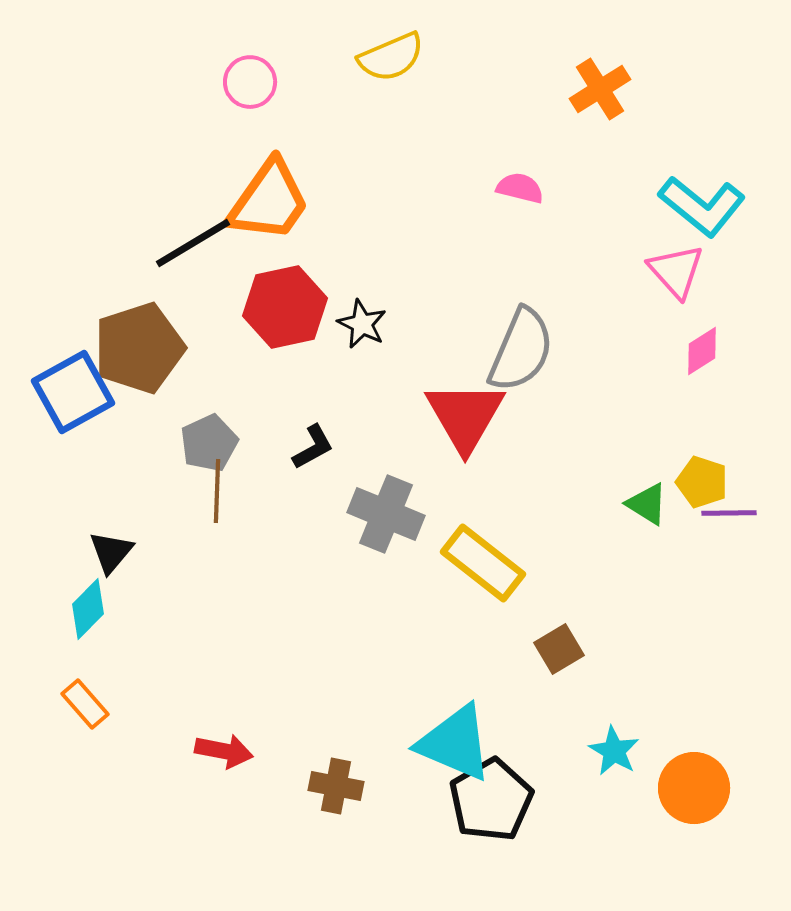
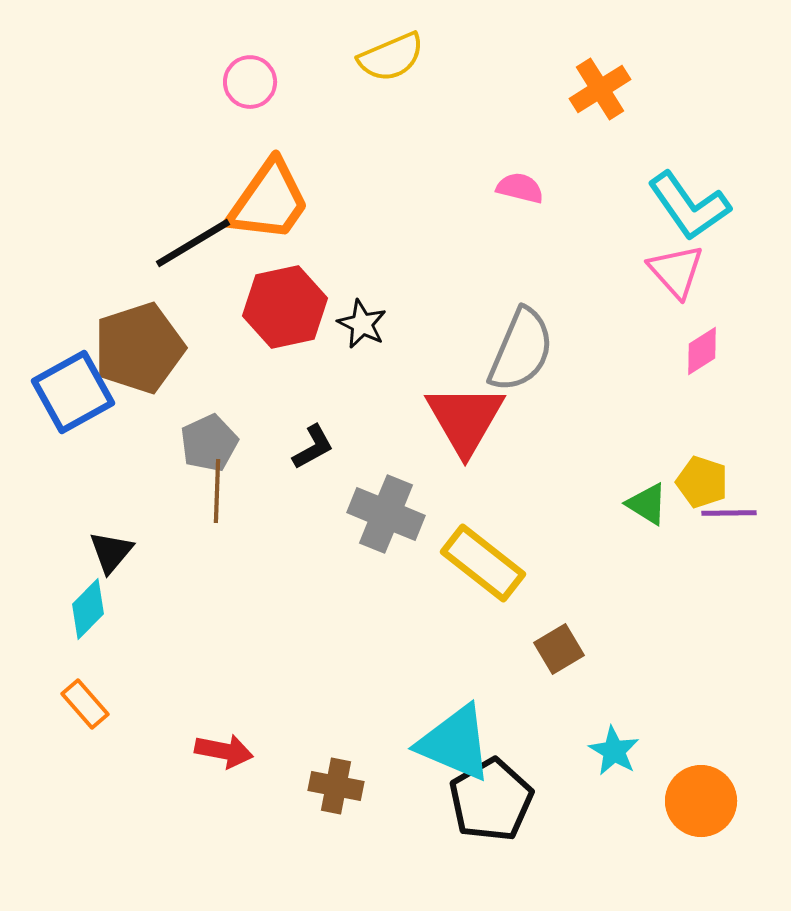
cyan L-shape: moved 13 px left; rotated 16 degrees clockwise
red triangle: moved 3 px down
orange circle: moved 7 px right, 13 px down
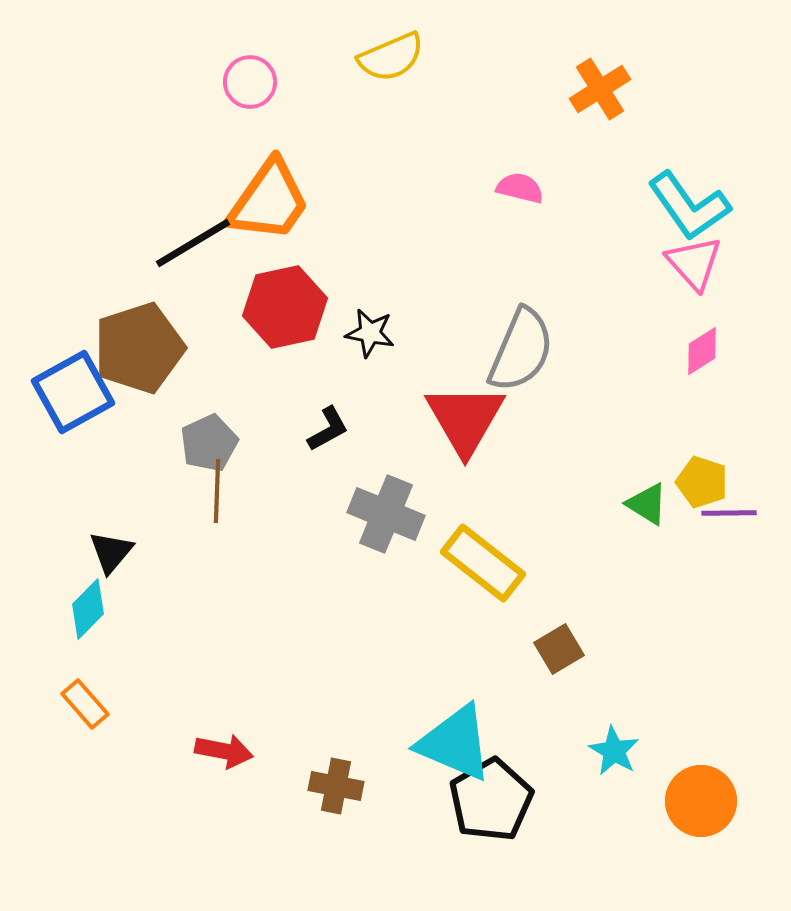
pink triangle: moved 18 px right, 8 px up
black star: moved 8 px right, 9 px down; rotated 15 degrees counterclockwise
black L-shape: moved 15 px right, 18 px up
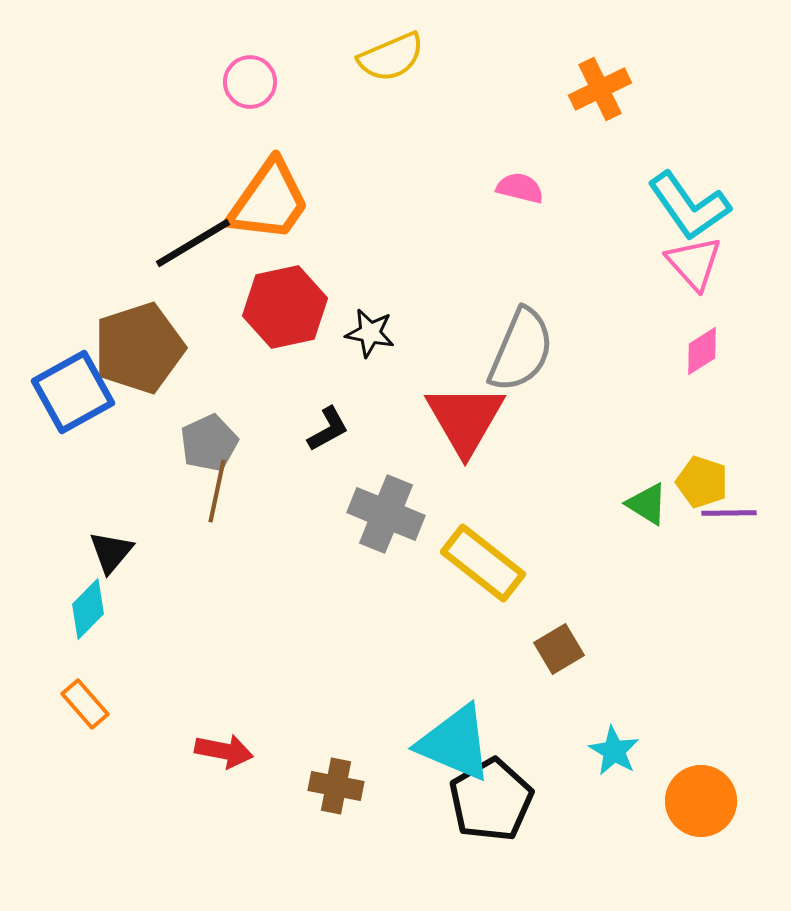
orange cross: rotated 6 degrees clockwise
brown line: rotated 10 degrees clockwise
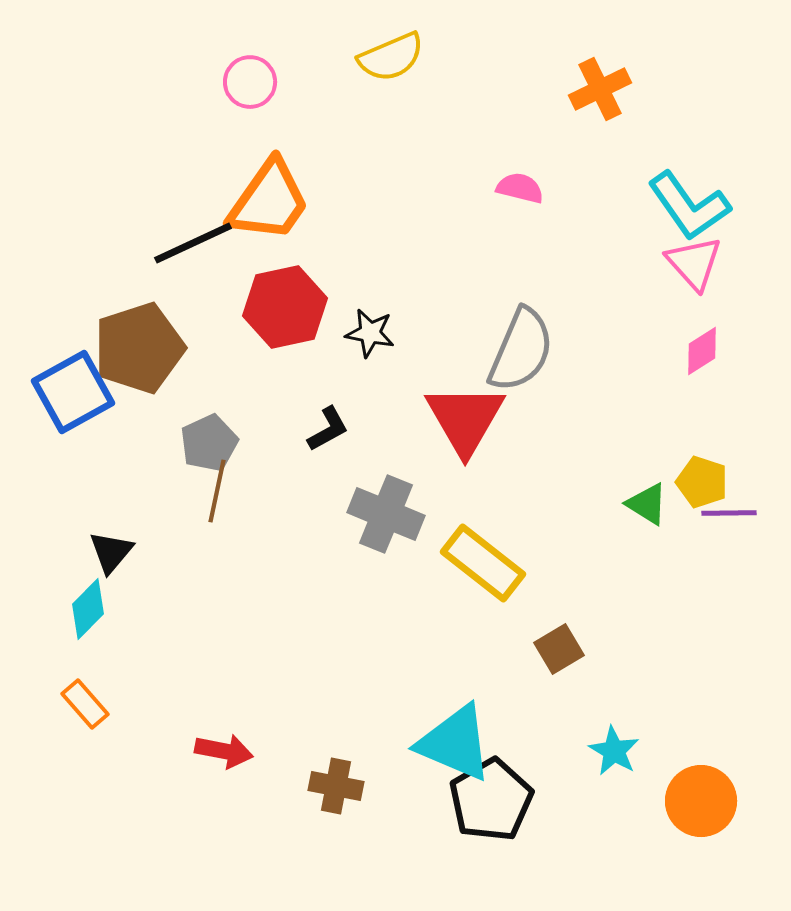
black line: rotated 6 degrees clockwise
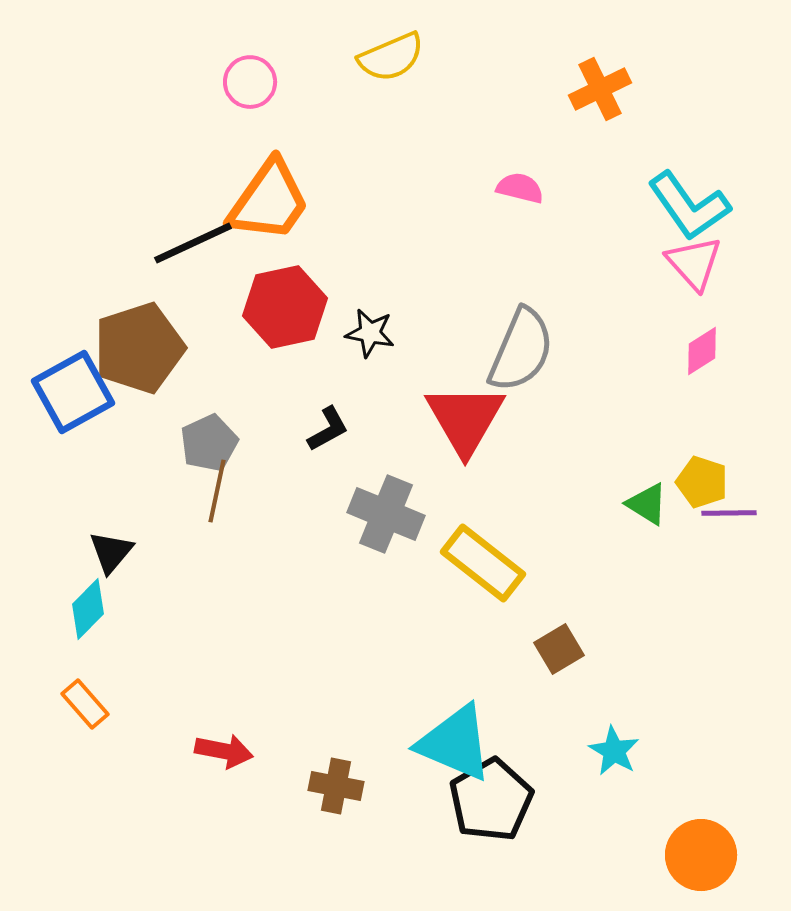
orange circle: moved 54 px down
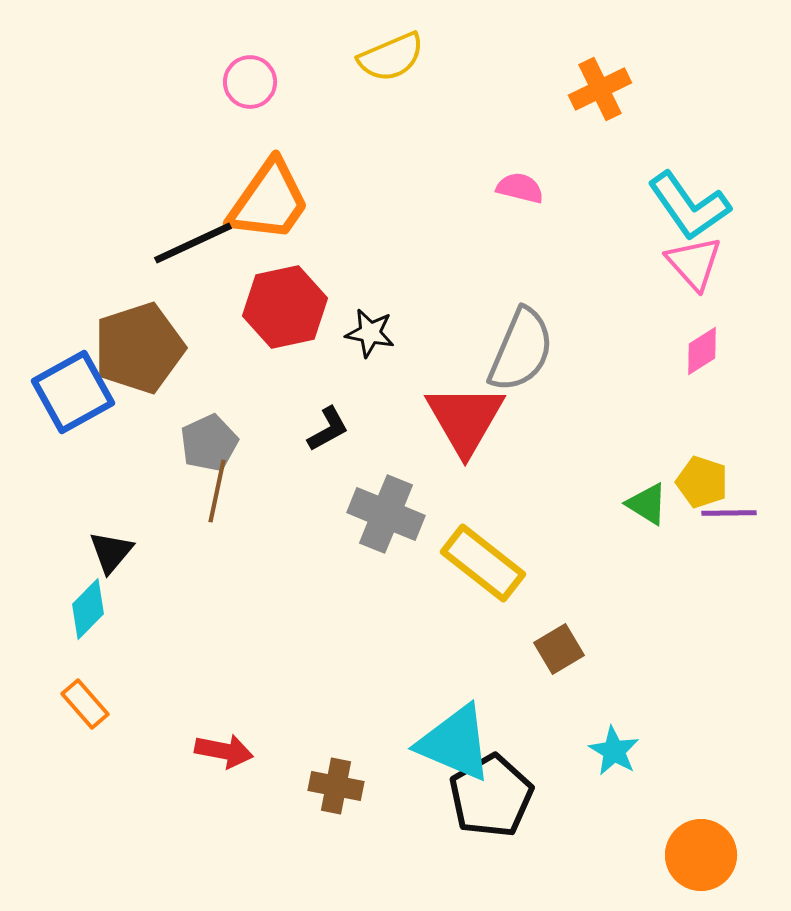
black pentagon: moved 4 px up
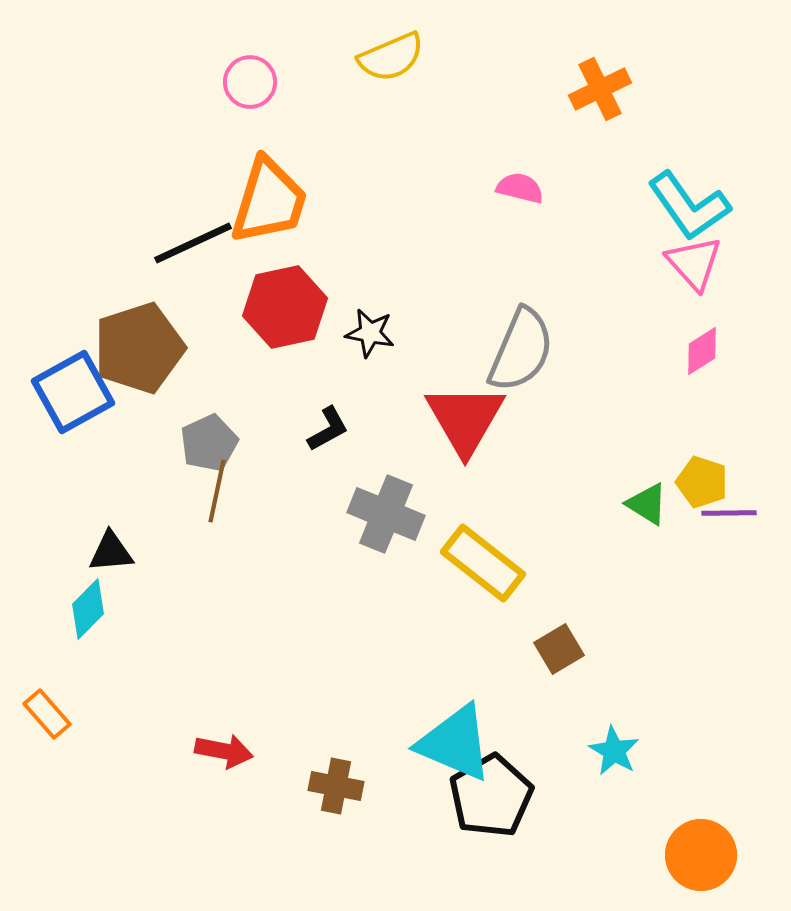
orange trapezoid: rotated 18 degrees counterclockwise
black triangle: rotated 45 degrees clockwise
orange rectangle: moved 38 px left, 10 px down
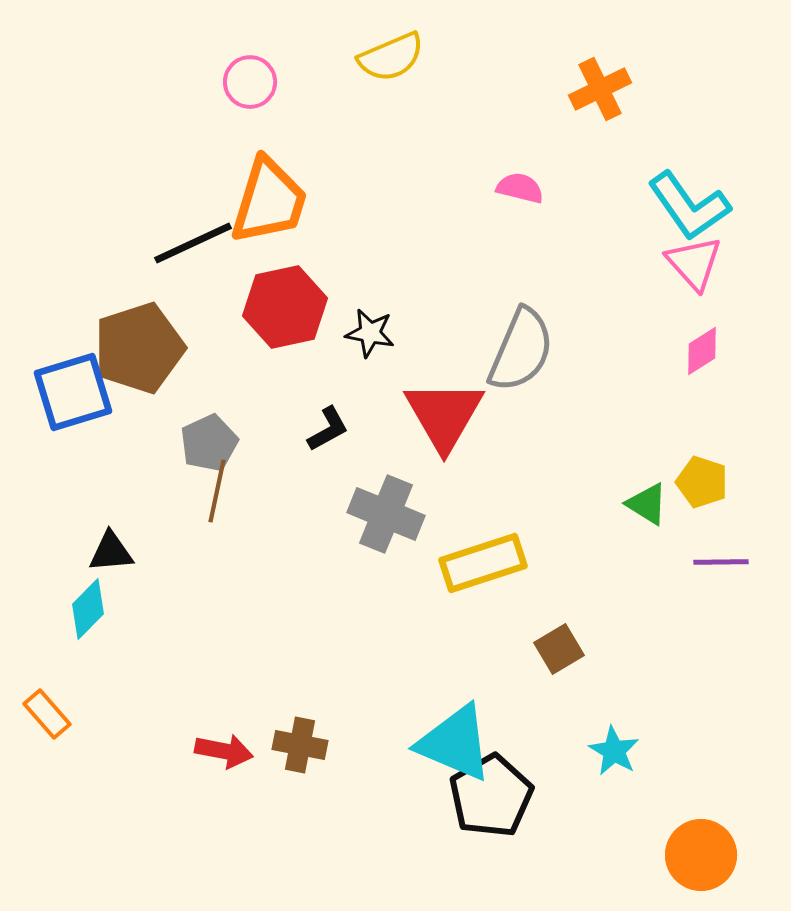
blue square: rotated 12 degrees clockwise
red triangle: moved 21 px left, 4 px up
purple line: moved 8 px left, 49 px down
yellow rectangle: rotated 56 degrees counterclockwise
brown cross: moved 36 px left, 41 px up
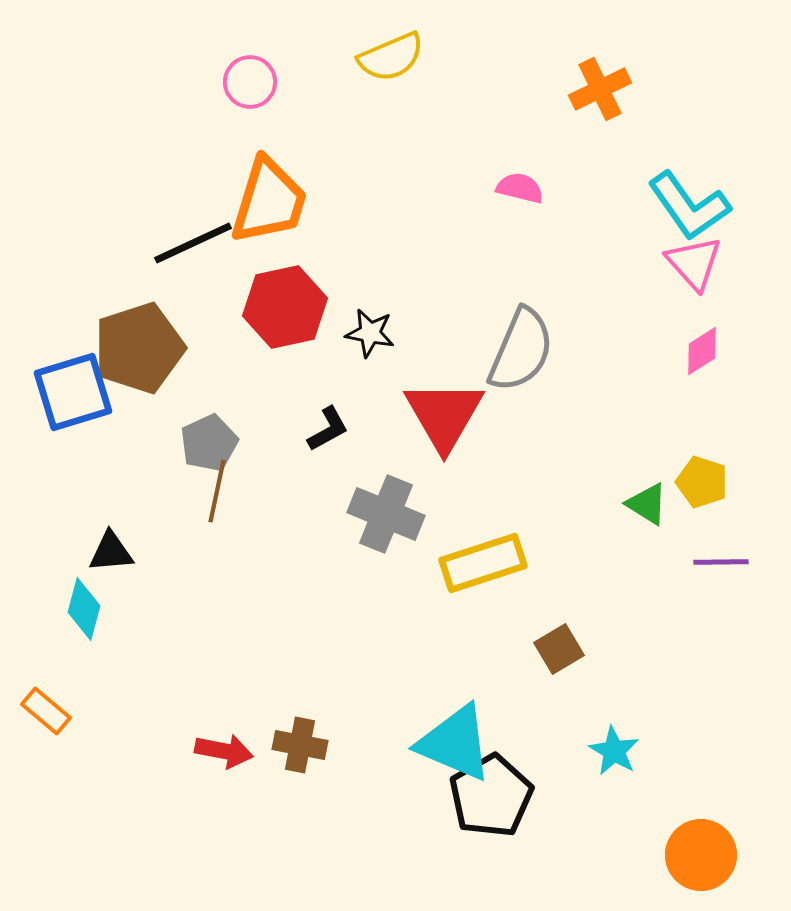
cyan diamond: moved 4 px left; rotated 30 degrees counterclockwise
orange rectangle: moved 1 px left, 3 px up; rotated 9 degrees counterclockwise
